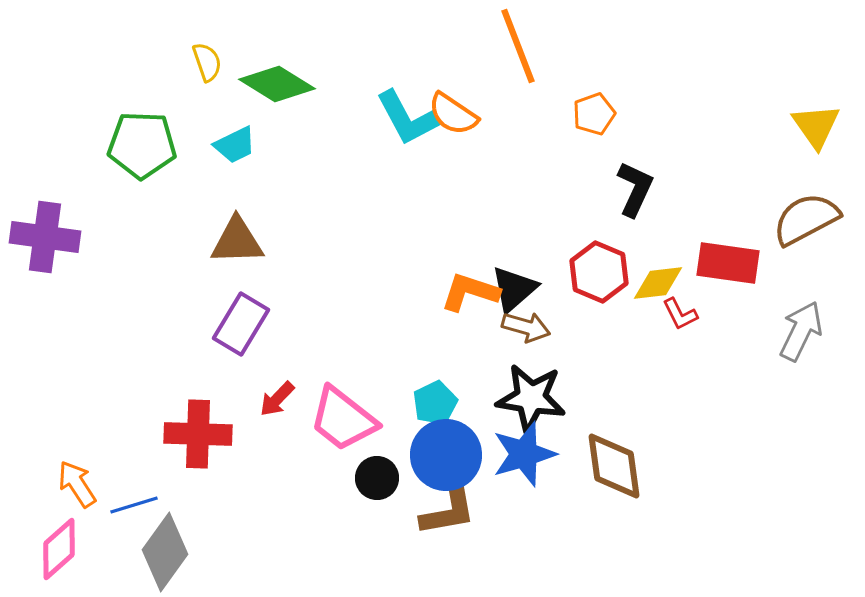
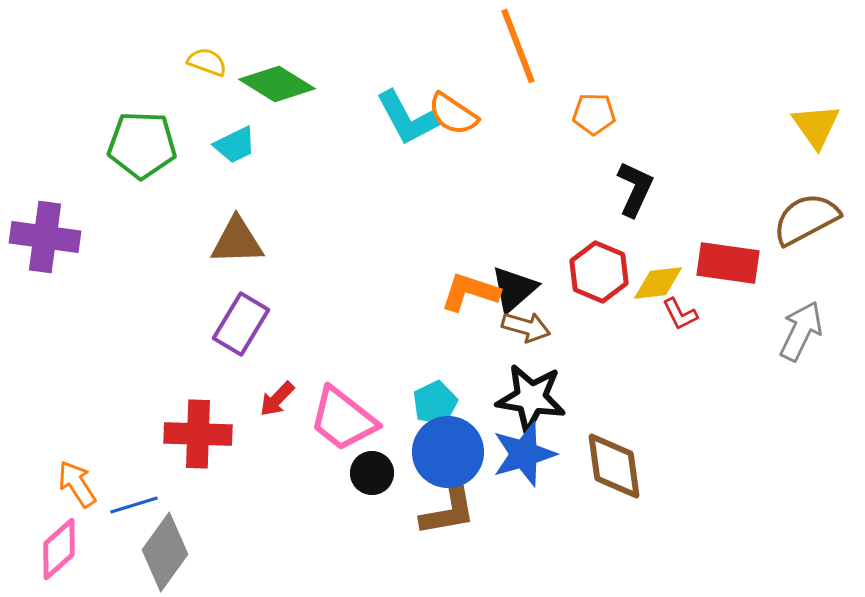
yellow semicircle: rotated 51 degrees counterclockwise
orange pentagon: rotated 21 degrees clockwise
blue circle: moved 2 px right, 3 px up
black circle: moved 5 px left, 5 px up
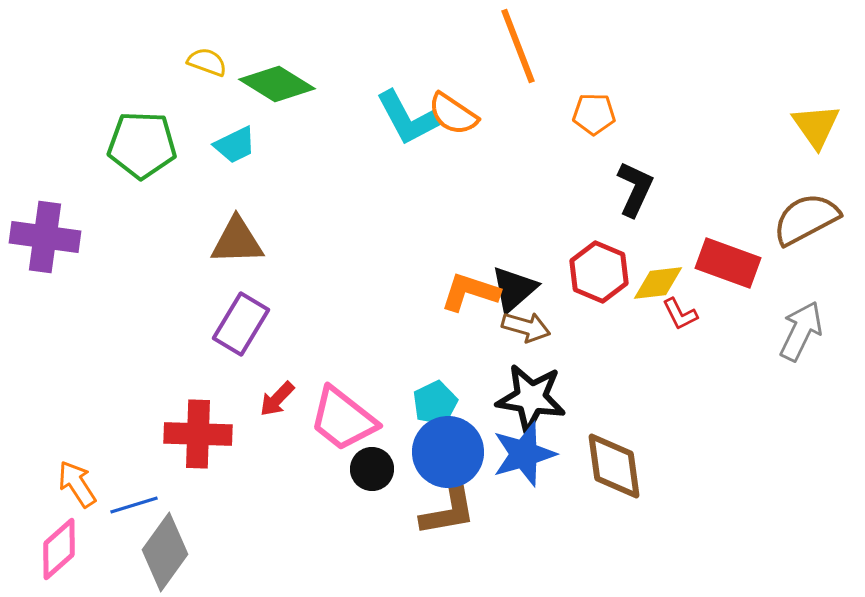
red rectangle: rotated 12 degrees clockwise
black circle: moved 4 px up
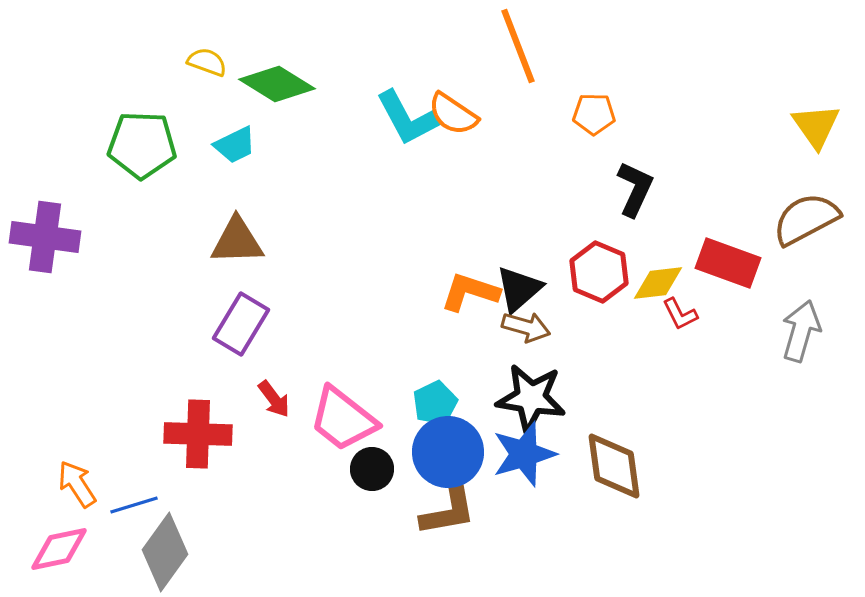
black triangle: moved 5 px right
gray arrow: rotated 10 degrees counterclockwise
red arrow: moved 3 px left; rotated 81 degrees counterclockwise
pink diamond: rotated 30 degrees clockwise
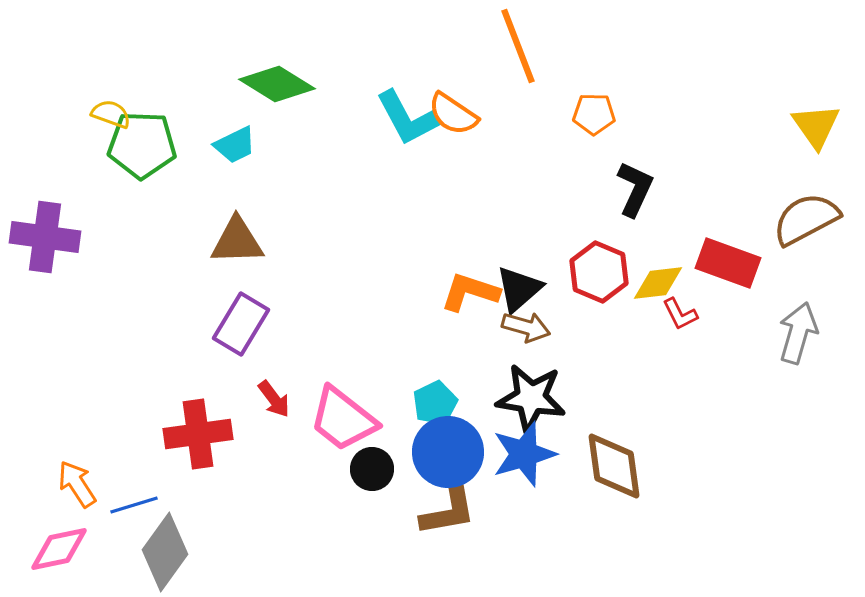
yellow semicircle: moved 96 px left, 52 px down
gray arrow: moved 3 px left, 2 px down
red cross: rotated 10 degrees counterclockwise
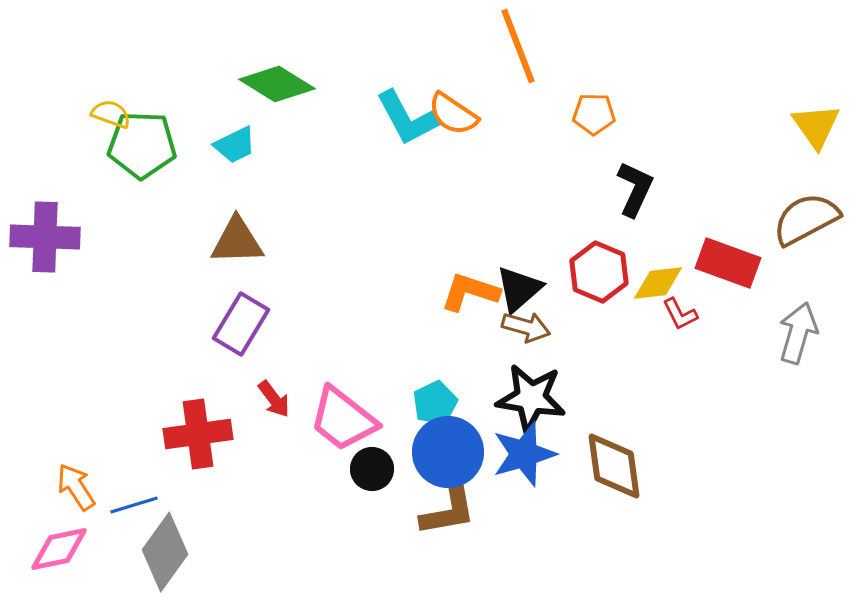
purple cross: rotated 6 degrees counterclockwise
orange arrow: moved 1 px left, 3 px down
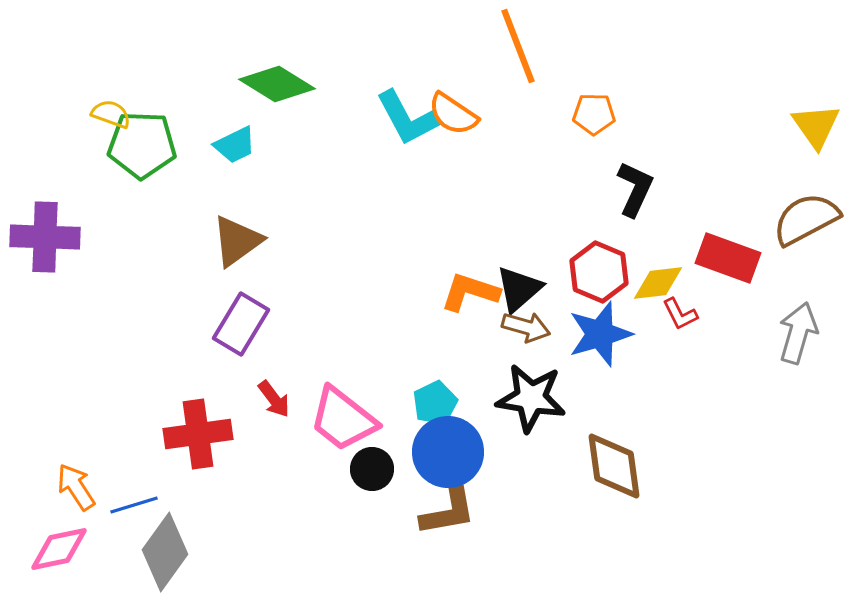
brown triangle: rotated 34 degrees counterclockwise
red rectangle: moved 5 px up
blue star: moved 76 px right, 120 px up
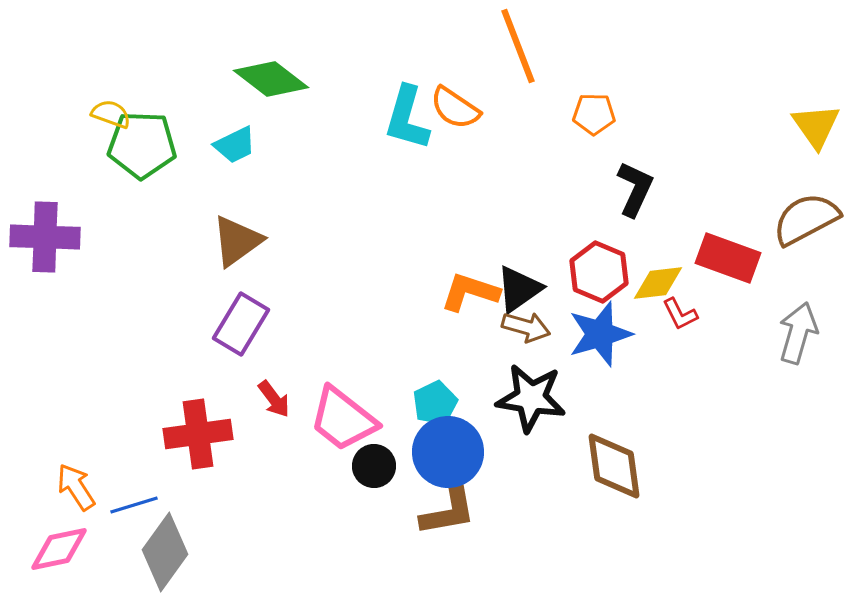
green diamond: moved 6 px left, 5 px up; rotated 6 degrees clockwise
orange semicircle: moved 2 px right, 6 px up
cyan L-shape: rotated 44 degrees clockwise
black triangle: rotated 6 degrees clockwise
black circle: moved 2 px right, 3 px up
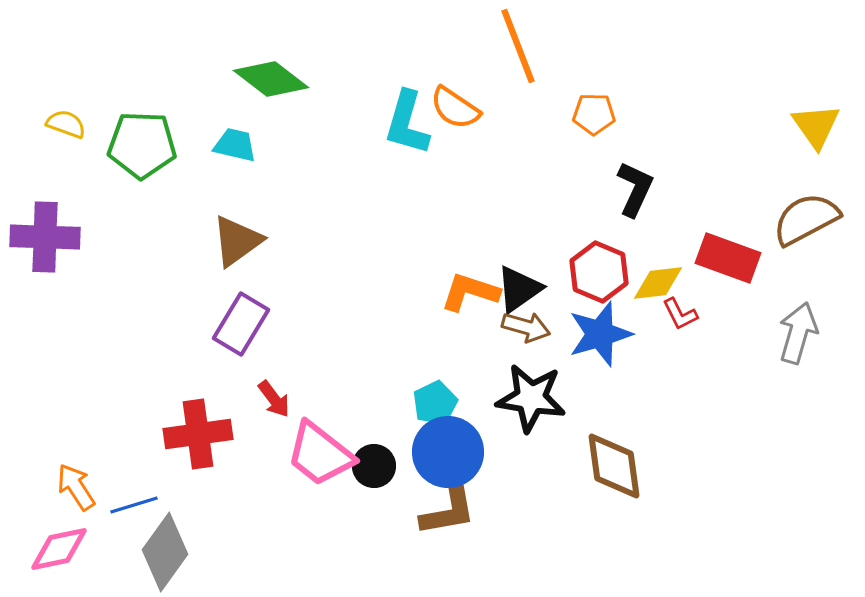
yellow semicircle: moved 45 px left, 10 px down
cyan L-shape: moved 5 px down
cyan trapezoid: rotated 141 degrees counterclockwise
pink trapezoid: moved 23 px left, 35 px down
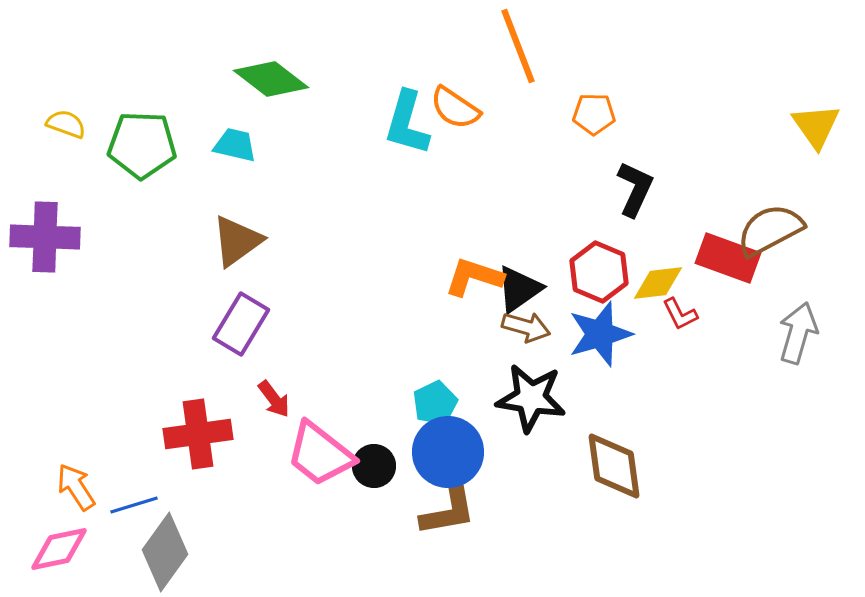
brown semicircle: moved 36 px left, 11 px down
orange L-shape: moved 4 px right, 15 px up
